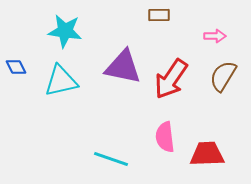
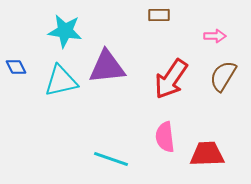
purple triangle: moved 16 px left; rotated 18 degrees counterclockwise
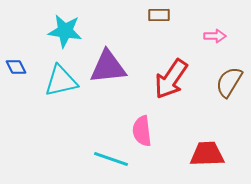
purple triangle: moved 1 px right
brown semicircle: moved 6 px right, 6 px down
pink semicircle: moved 23 px left, 6 px up
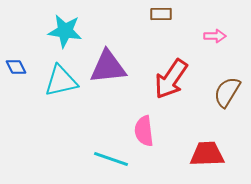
brown rectangle: moved 2 px right, 1 px up
brown semicircle: moved 2 px left, 10 px down
pink semicircle: moved 2 px right
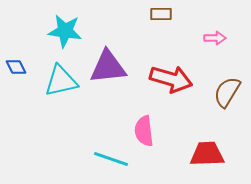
pink arrow: moved 2 px down
red arrow: rotated 108 degrees counterclockwise
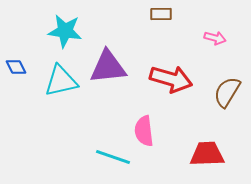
pink arrow: rotated 15 degrees clockwise
cyan line: moved 2 px right, 2 px up
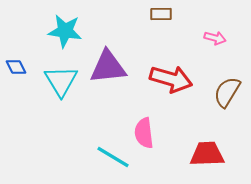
cyan triangle: rotated 48 degrees counterclockwise
pink semicircle: moved 2 px down
cyan line: rotated 12 degrees clockwise
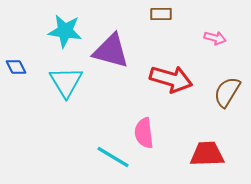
purple triangle: moved 3 px right, 16 px up; rotated 21 degrees clockwise
cyan triangle: moved 5 px right, 1 px down
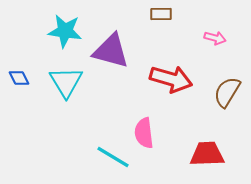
blue diamond: moved 3 px right, 11 px down
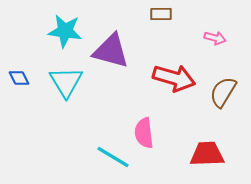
red arrow: moved 3 px right, 1 px up
brown semicircle: moved 4 px left
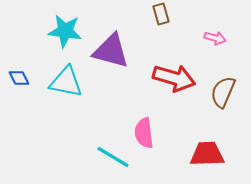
brown rectangle: rotated 75 degrees clockwise
cyan triangle: rotated 48 degrees counterclockwise
brown semicircle: rotated 8 degrees counterclockwise
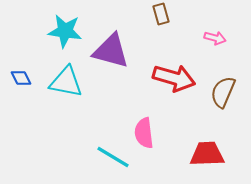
blue diamond: moved 2 px right
